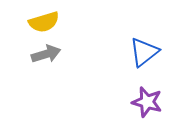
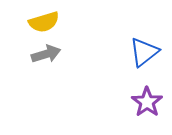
purple star: rotated 20 degrees clockwise
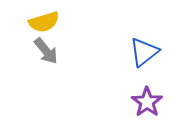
gray arrow: moved 3 px up; rotated 68 degrees clockwise
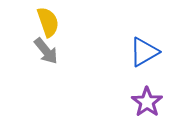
yellow semicircle: moved 4 px right; rotated 92 degrees counterclockwise
blue triangle: rotated 8 degrees clockwise
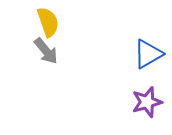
blue triangle: moved 4 px right, 2 px down
purple star: rotated 20 degrees clockwise
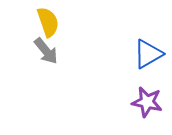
purple star: rotated 28 degrees clockwise
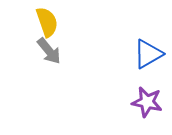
yellow semicircle: moved 1 px left
gray arrow: moved 3 px right
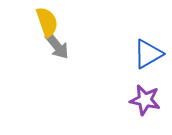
gray arrow: moved 8 px right, 5 px up
purple star: moved 2 px left, 2 px up
